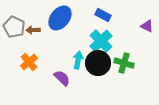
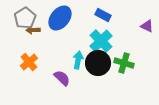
gray pentagon: moved 11 px right, 9 px up; rotated 15 degrees clockwise
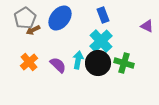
blue rectangle: rotated 42 degrees clockwise
brown arrow: rotated 24 degrees counterclockwise
purple semicircle: moved 4 px left, 13 px up
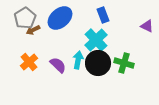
blue ellipse: rotated 10 degrees clockwise
cyan cross: moved 5 px left, 1 px up
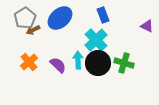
cyan arrow: rotated 12 degrees counterclockwise
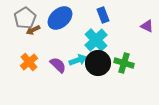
cyan arrow: rotated 72 degrees clockwise
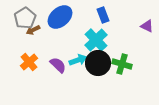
blue ellipse: moved 1 px up
green cross: moved 2 px left, 1 px down
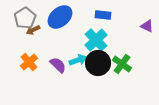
blue rectangle: rotated 63 degrees counterclockwise
green cross: rotated 18 degrees clockwise
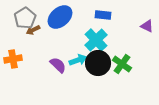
orange cross: moved 16 px left, 3 px up; rotated 30 degrees clockwise
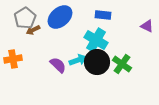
cyan cross: rotated 15 degrees counterclockwise
black circle: moved 1 px left, 1 px up
